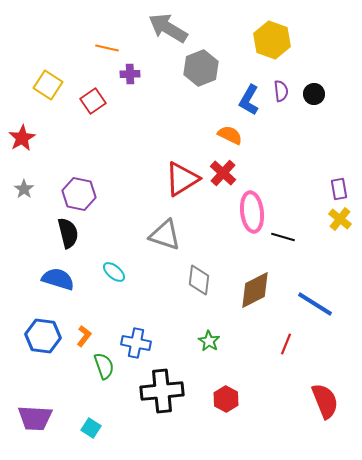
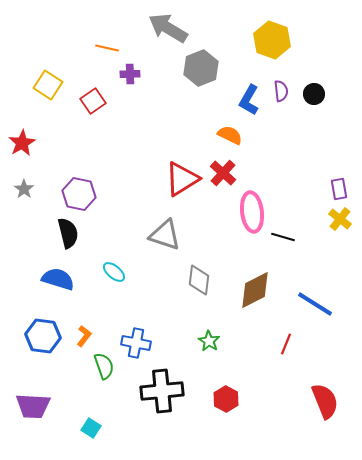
red star: moved 5 px down
purple trapezoid: moved 2 px left, 12 px up
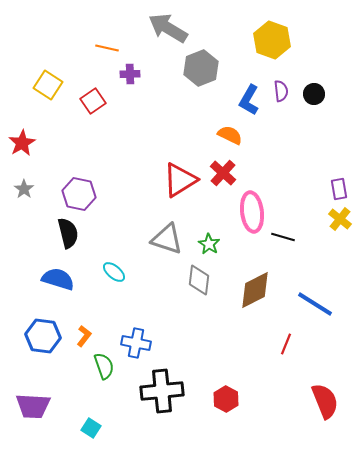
red triangle: moved 2 px left, 1 px down
gray triangle: moved 2 px right, 4 px down
green star: moved 97 px up
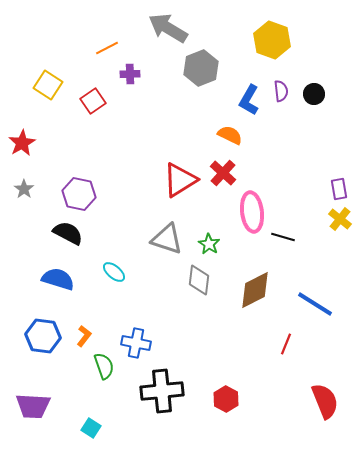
orange line: rotated 40 degrees counterclockwise
black semicircle: rotated 48 degrees counterclockwise
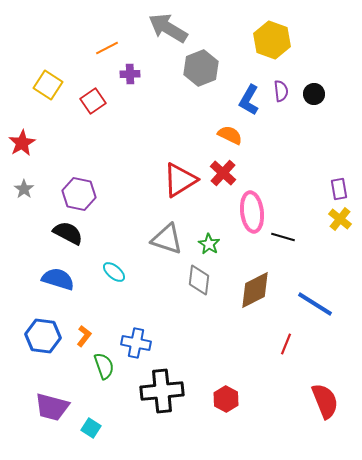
purple trapezoid: moved 19 px right, 1 px down; rotated 12 degrees clockwise
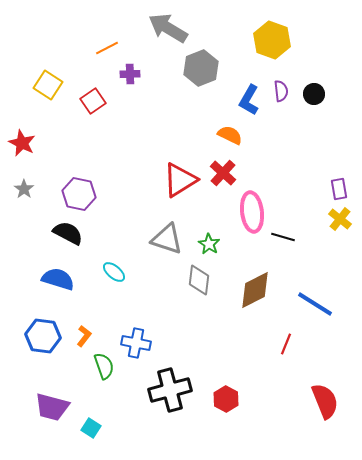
red star: rotated 16 degrees counterclockwise
black cross: moved 8 px right, 1 px up; rotated 9 degrees counterclockwise
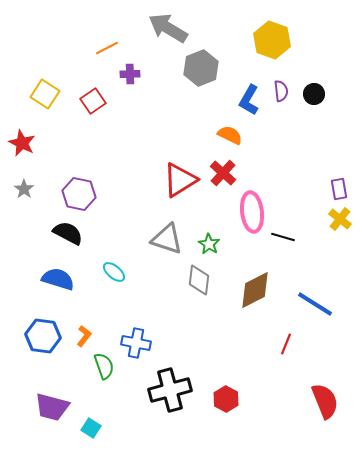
yellow square: moved 3 px left, 9 px down
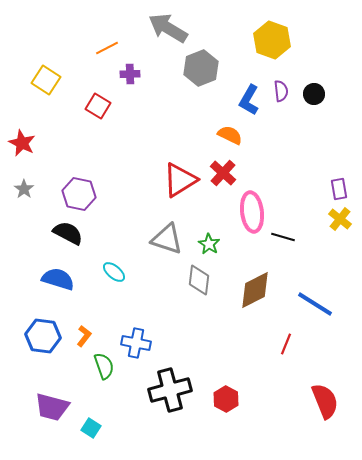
yellow square: moved 1 px right, 14 px up
red square: moved 5 px right, 5 px down; rotated 25 degrees counterclockwise
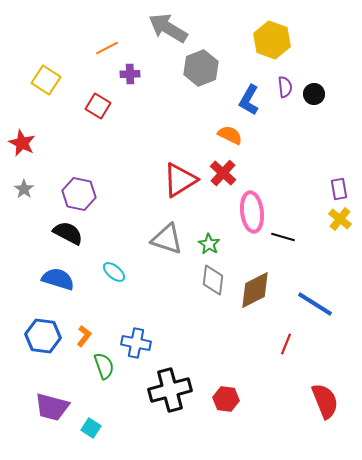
purple semicircle: moved 4 px right, 4 px up
gray diamond: moved 14 px right
red hexagon: rotated 20 degrees counterclockwise
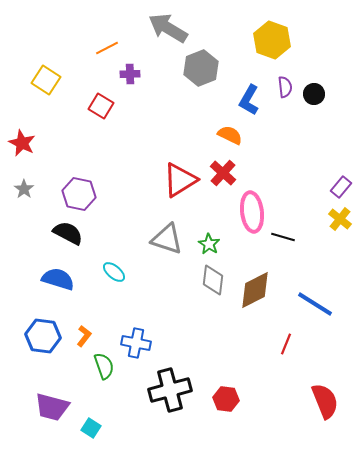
red square: moved 3 px right
purple rectangle: moved 2 px right, 2 px up; rotated 50 degrees clockwise
